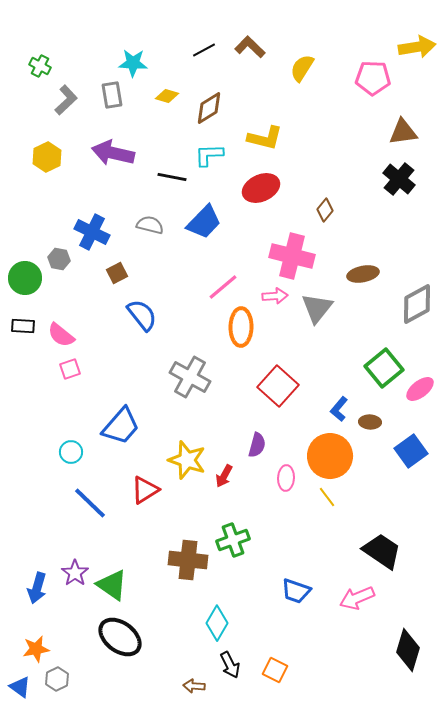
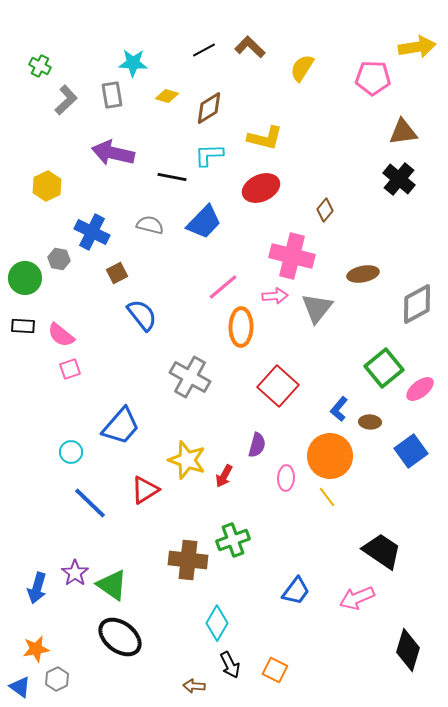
yellow hexagon at (47, 157): moved 29 px down
blue trapezoid at (296, 591): rotated 72 degrees counterclockwise
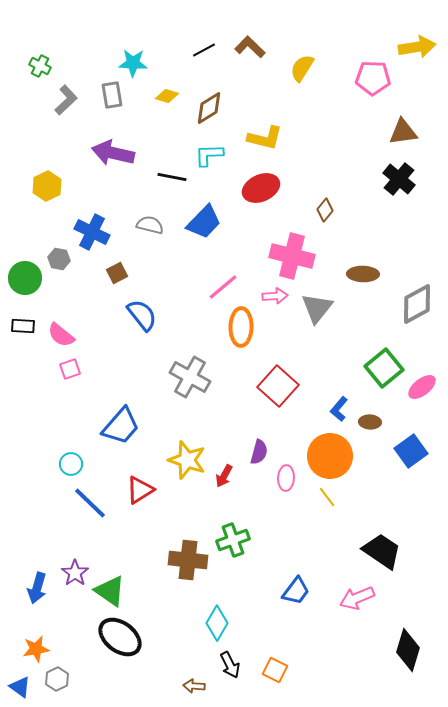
brown ellipse at (363, 274): rotated 12 degrees clockwise
pink ellipse at (420, 389): moved 2 px right, 2 px up
purple semicircle at (257, 445): moved 2 px right, 7 px down
cyan circle at (71, 452): moved 12 px down
red triangle at (145, 490): moved 5 px left
green triangle at (112, 585): moved 2 px left, 6 px down
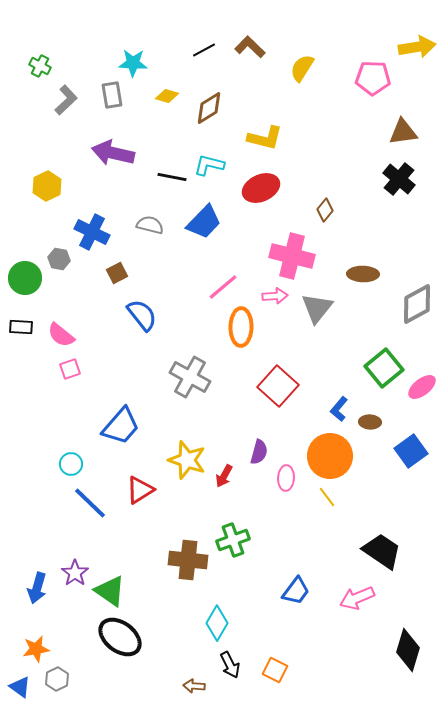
cyan L-shape at (209, 155): moved 10 px down; rotated 16 degrees clockwise
black rectangle at (23, 326): moved 2 px left, 1 px down
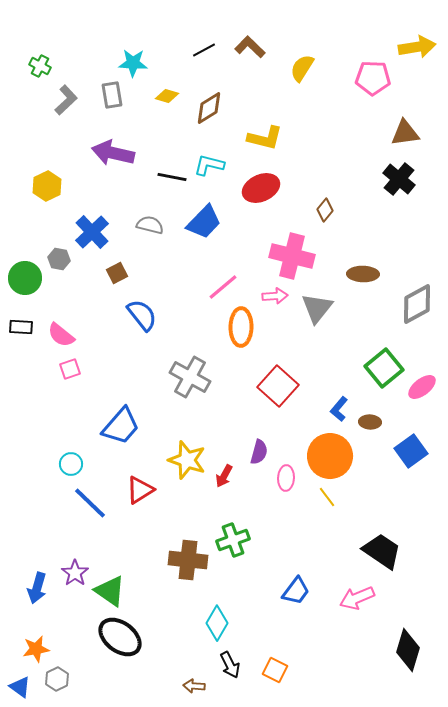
brown triangle at (403, 132): moved 2 px right, 1 px down
blue cross at (92, 232): rotated 20 degrees clockwise
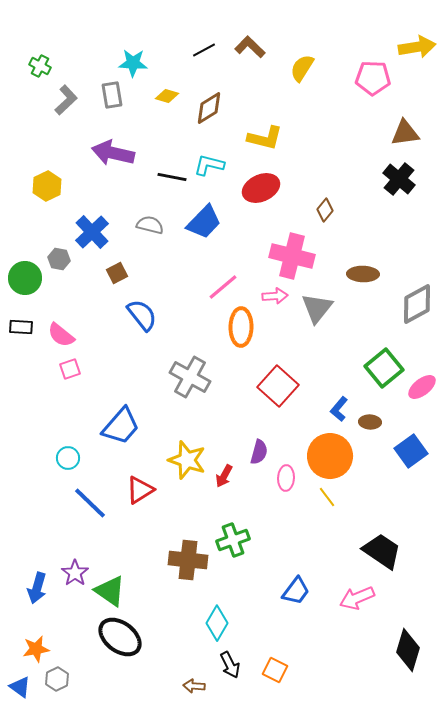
cyan circle at (71, 464): moved 3 px left, 6 px up
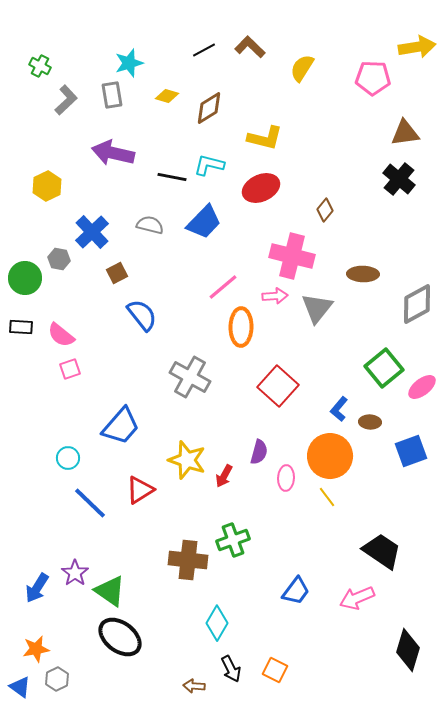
cyan star at (133, 63): moved 4 px left; rotated 20 degrees counterclockwise
blue square at (411, 451): rotated 16 degrees clockwise
blue arrow at (37, 588): rotated 16 degrees clockwise
black arrow at (230, 665): moved 1 px right, 4 px down
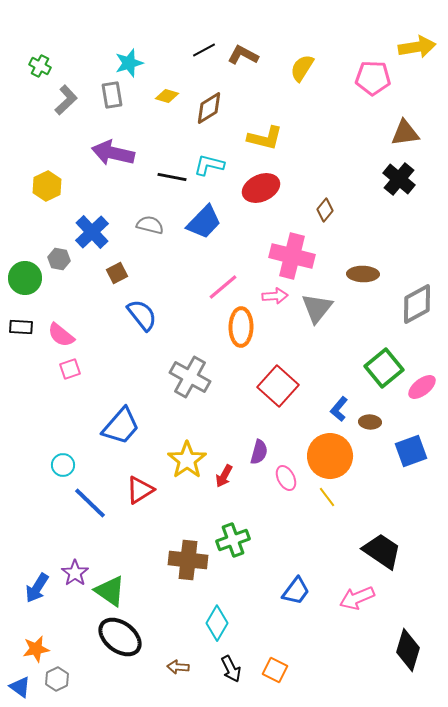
brown L-shape at (250, 47): moved 7 px left, 8 px down; rotated 16 degrees counterclockwise
cyan circle at (68, 458): moved 5 px left, 7 px down
yellow star at (187, 460): rotated 18 degrees clockwise
pink ellipse at (286, 478): rotated 30 degrees counterclockwise
brown arrow at (194, 686): moved 16 px left, 19 px up
